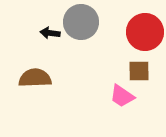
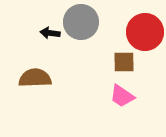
brown square: moved 15 px left, 9 px up
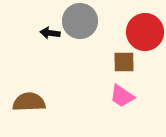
gray circle: moved 1 px left, 1 px up
brown semicircle: moved 6 px left, 24 px down
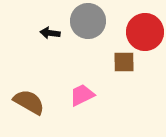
gray circle: moved 8 px right
pink trapezoid: moved 40 px left, 1 px up; rotated 120 degrees clockwise
brown semicircle: rotated 32 degrees clockwise
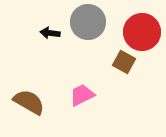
gray circle: moved 1 px down
red circle: moved 3 px left
brown square: rotated 30 degrees clockwise
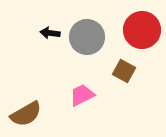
gray circle: moved 1 px left, 15 px down
red circle: moved 2 px up
brown square: moved 9 px down
brown semicircle: moved 3 px left, 12 px down; rotated 120 degrees clockwise
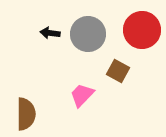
gray circle: moved 1 px right, 3 px up
brown square: moved 6 px left
pink trapezoid: rotated 20 degrees counterclockwise
brown semicircle: rotated 60 degrees counterclockwise
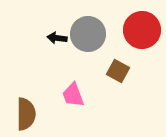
black arrow: moved 7 px right, 5 px down
pink trapezoid: moved 9 px left; rotated 64 degrees counterclockwise
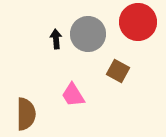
red circle: moved 4 px left, 8 px up
black arrow: moved 1 px left, 1 px down; rotated 78 degrees clockwise
pink trapezoid: rotated 12 degrees counterclockwise
